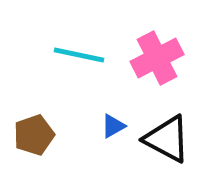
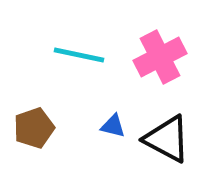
pink cross: moved 3 px right, 1 px up
blue triangle: rotated 44 degrees clockwise
brown pentagon: moved 7 px up
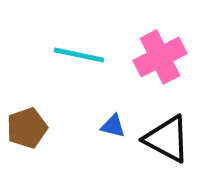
brown pentagon: moved 7 px left
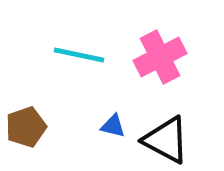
brown pentagon: moved 1 px left, 1 px up
black triangle: moved 1 px left, 1 px down
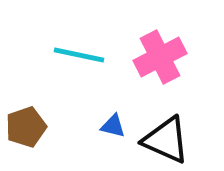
black triangle: rotated 4 degrees counterclockwise
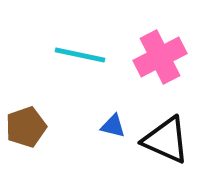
cyan line: moved 1 px right
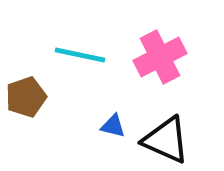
brown pentagon: moved 30 px up
